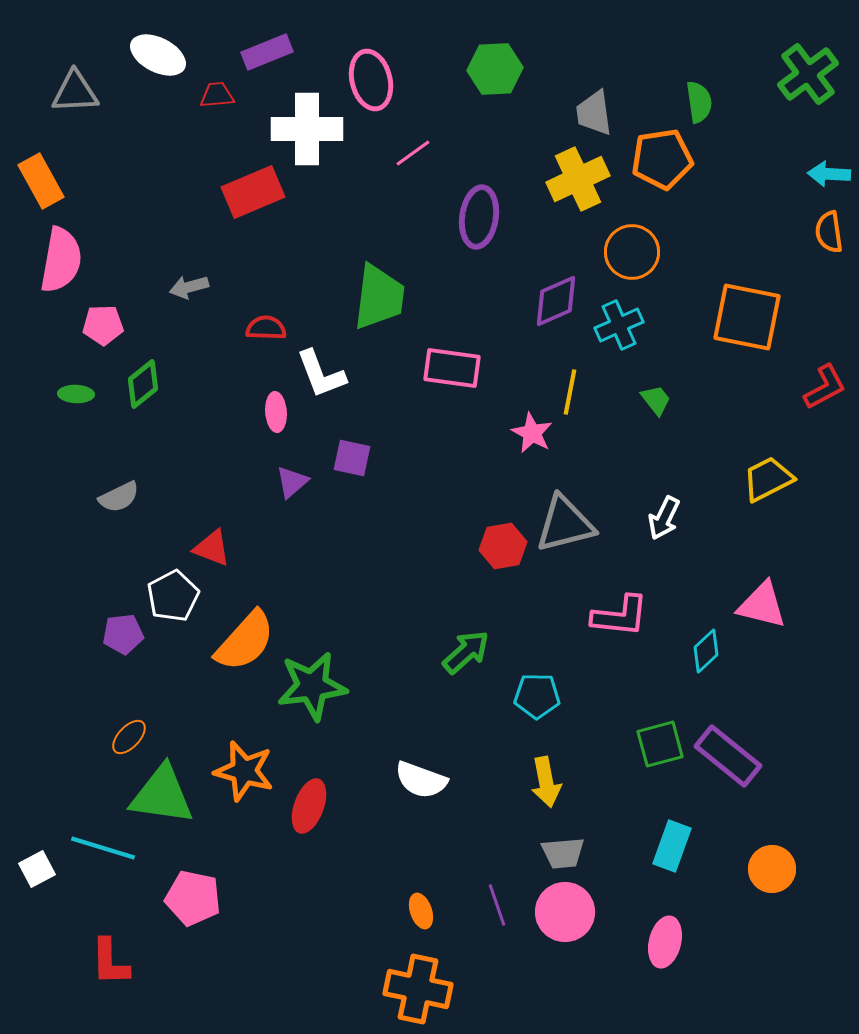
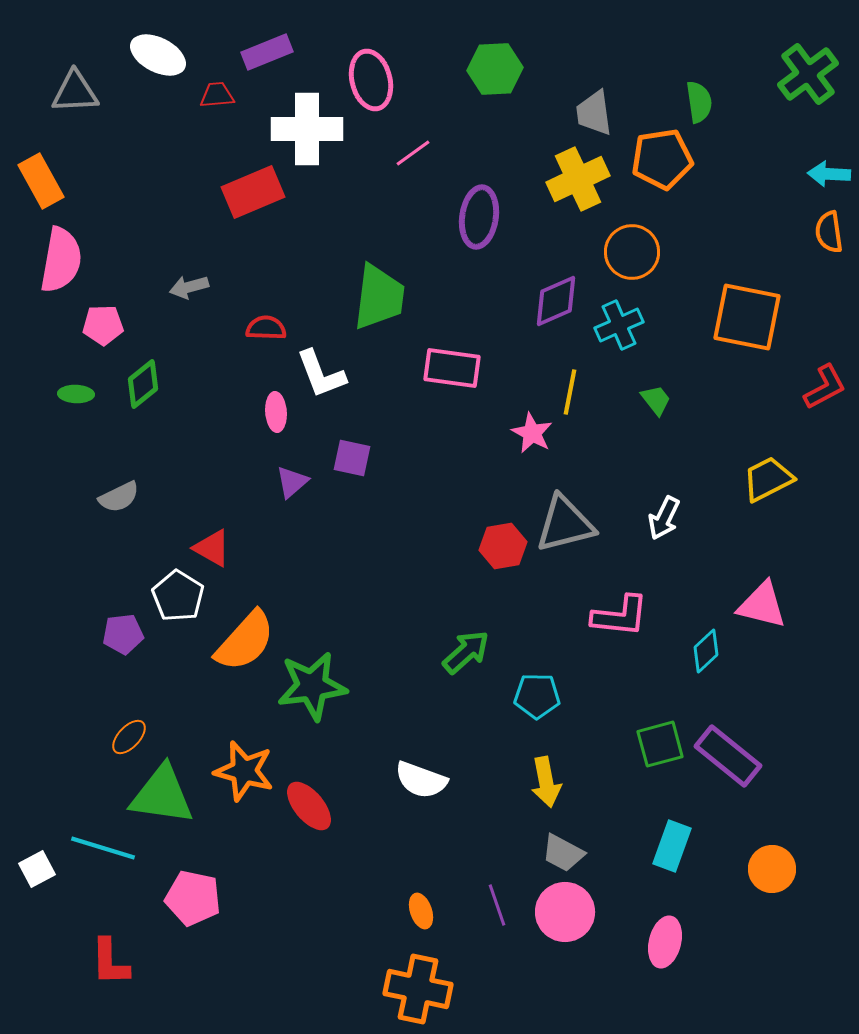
red triangle at (212, 548): rotated 9 degrees clockwise
white pentagon at (173, 596): moved 5 px right; rotated 12 degrees counterclockwise
red ellipse at (309, 806): rotated 60 degrees counterclockwise
gray trapezoid at (563, 853): rotated 33 degrees clockwise
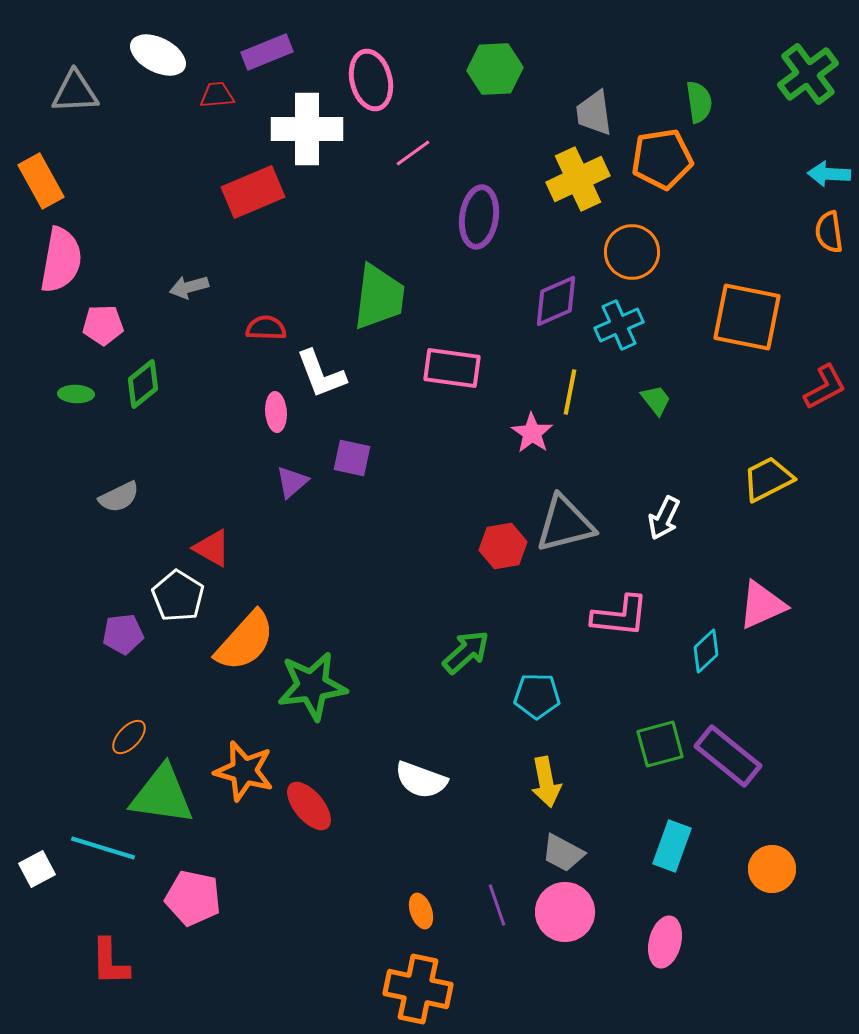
pink star at (532, 433): rotated 6 degrees clockwise
pink triangle at (762, 605): rotated 38 degrees counterclockwise
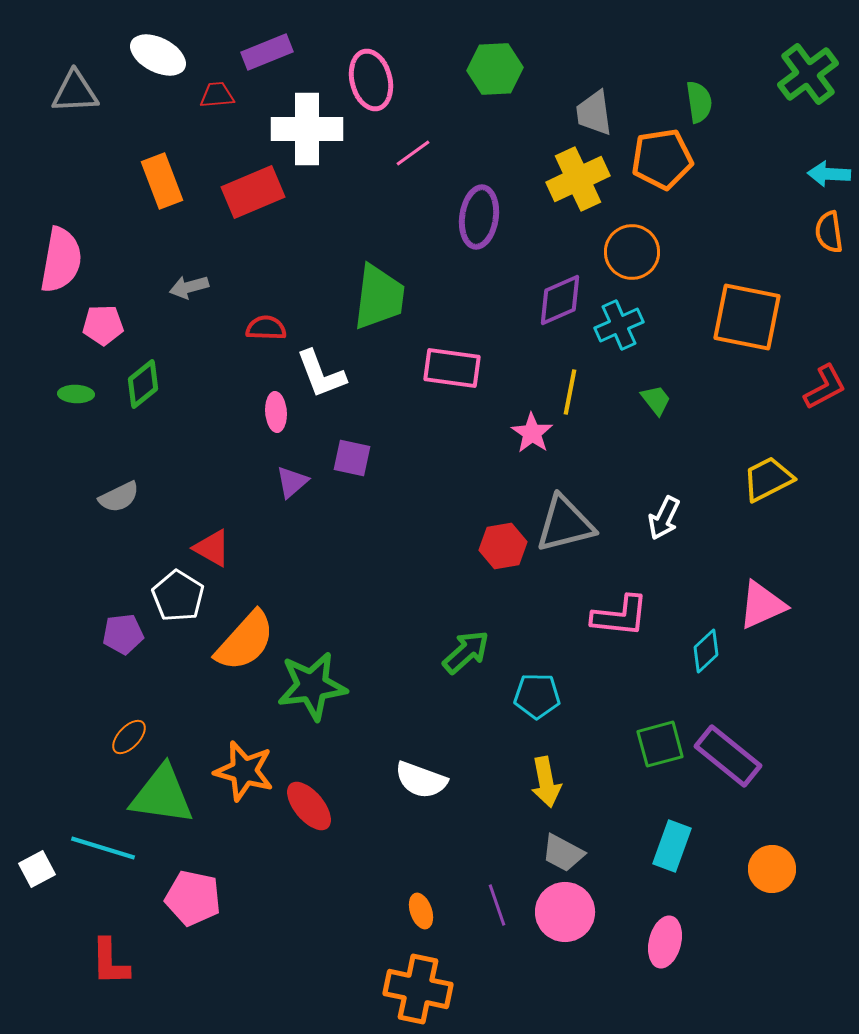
orange rectangle at (41, 181): moved 121 px right; rotated 8 degrees clockwise
purple diamond at (556, 301): moved 4 px right, 1 px up
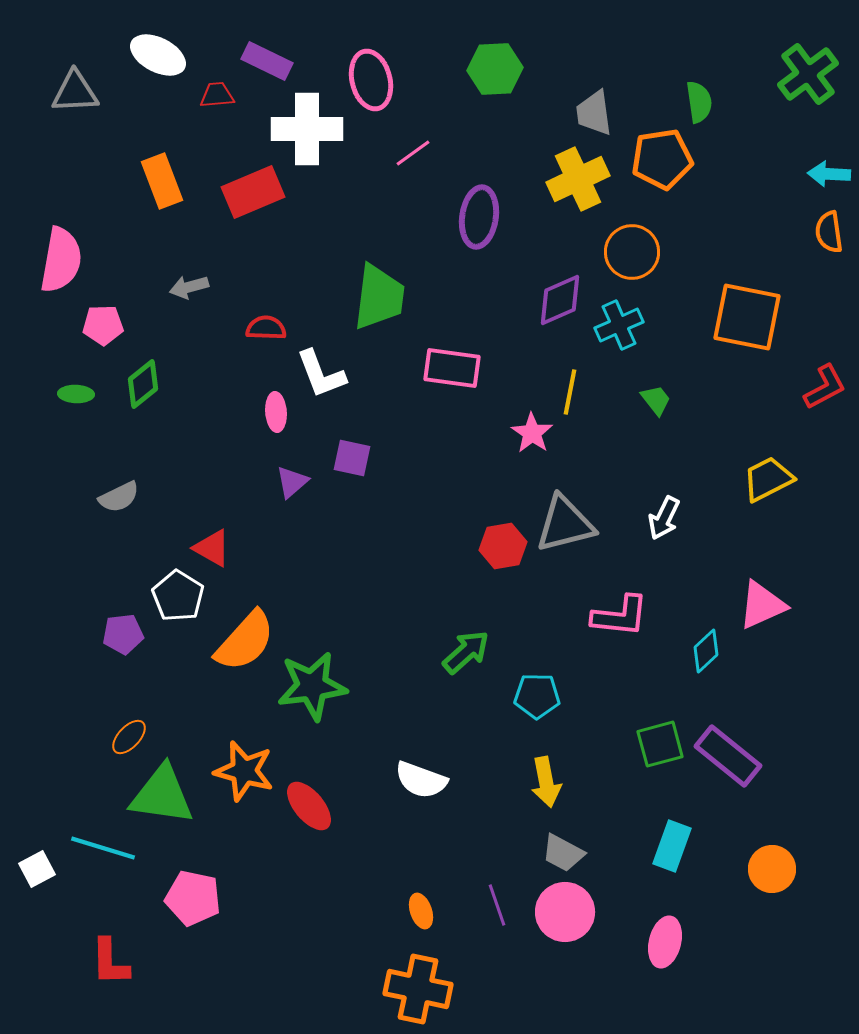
purple rectangle at (267, 52): moved 9 px down; rotated 48 degrees clockwise
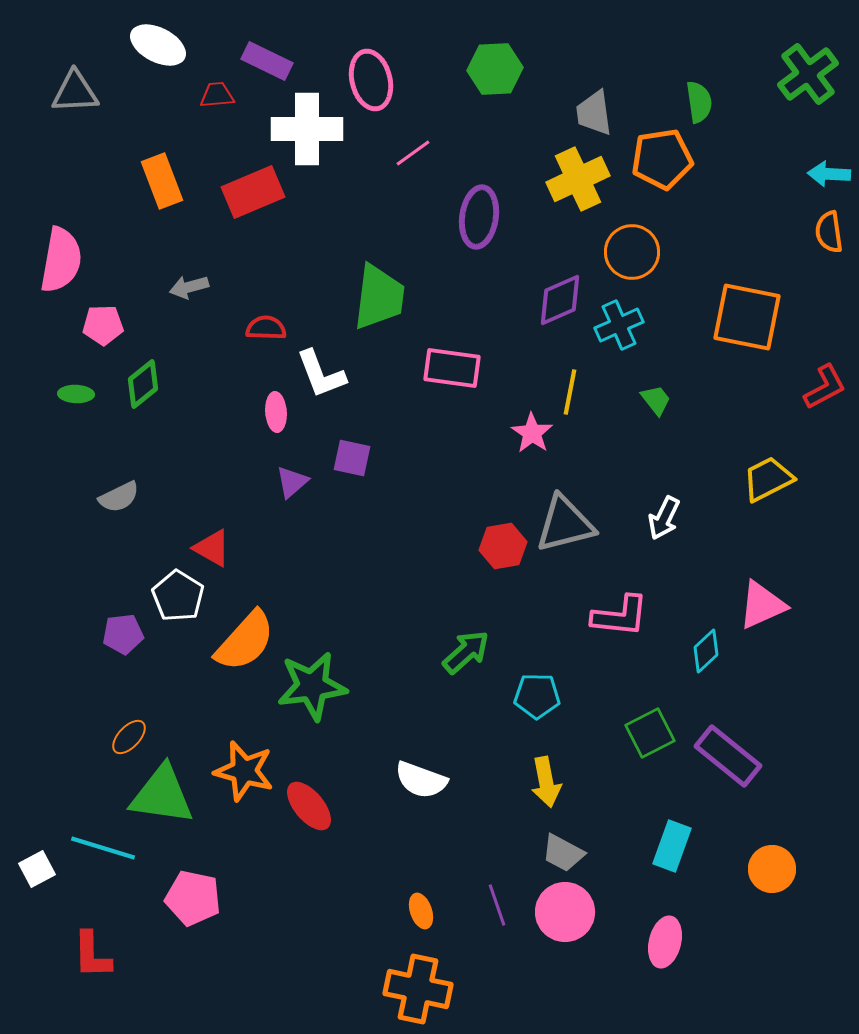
white ellipse at (158, 55): moved 10 px up
green square at (660, 744): moved 10 px left, 11 px up; rotated 12 degrees counterclockwise
red L-shape at (110, 962): moved 18 px left, 7 px up
